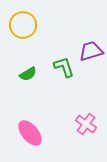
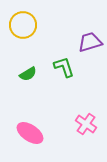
purple trapezoid: moved 1 px left, 9 px up
pink ellipse: rotated 16 degrees counterclockwise
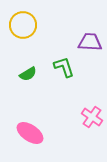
purple trapezoid: rotated 20 degrees clockwise
pink cross: moved 6 px right, 7 px up
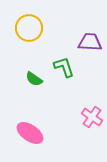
yellow circle: moved 6 px right, 3 px down
green semicircle: moved 6 px right, 5 px down; rotated 66 degrees clockwise
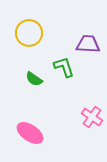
yellow circle: moved 5 px down
purple trapezoid: moved 2 px left, 2 px down
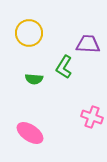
green L-shape: rotated 130 degrees counterclockwise
green semicircle: rotated 30 degrees counterclockwise
pink cross: rotated 15 degrees counterclockwise
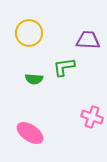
purple trapezoid: moved 4 px up
green L-shape: rotated 50 degrees clockwise
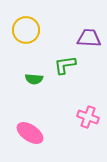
yellow circle: moved 3 px left, 3 px up
purple trapezoid: moved 1 px right, 2 px up
green L-shape: moved 1 px right, 2 px up
pink cross: moved 4 px left
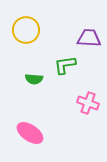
pink cross: moved 14 px up
